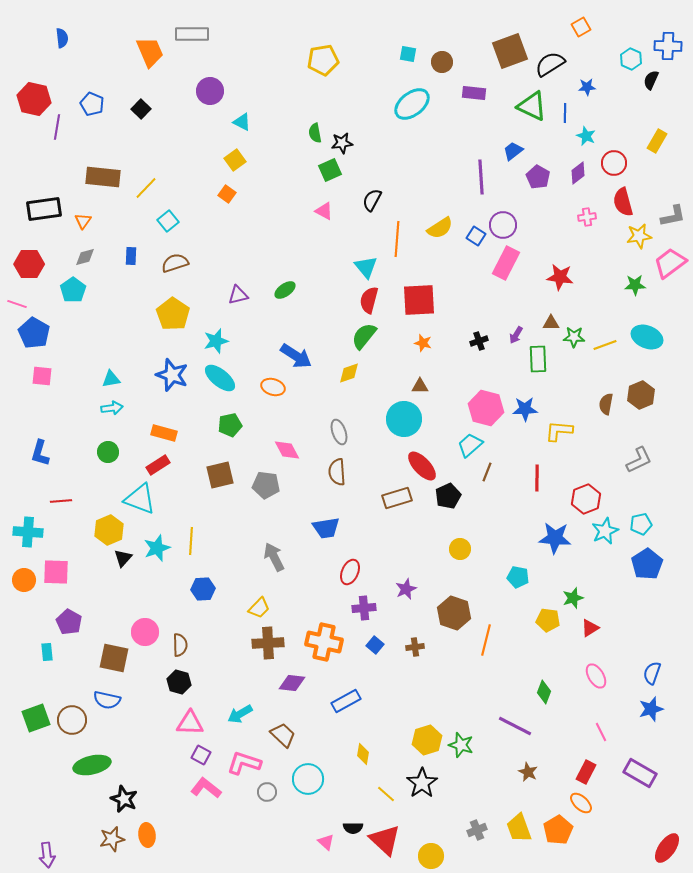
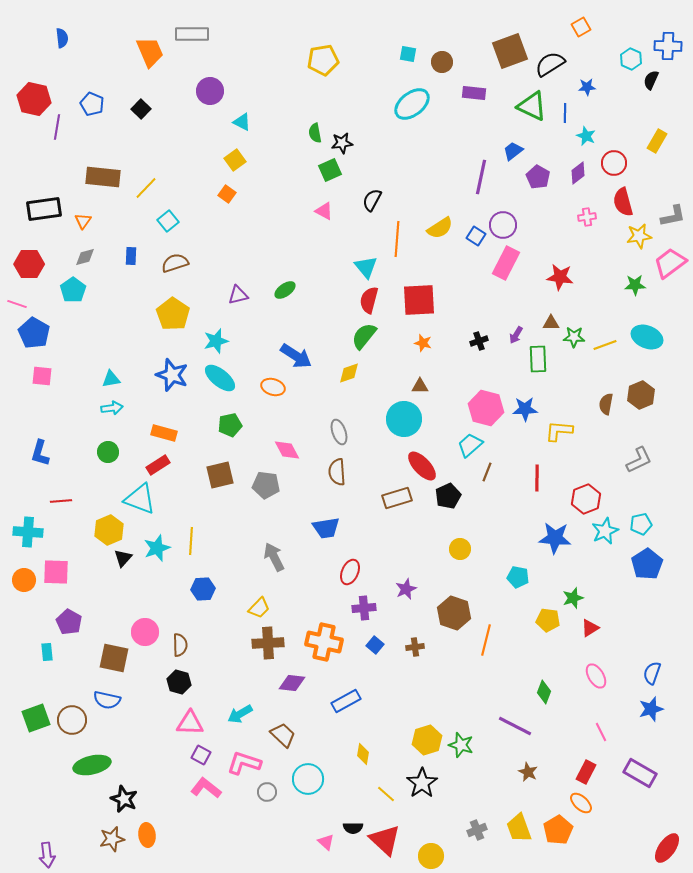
purple line at (481, 177): rotated 16 degrees clockwise
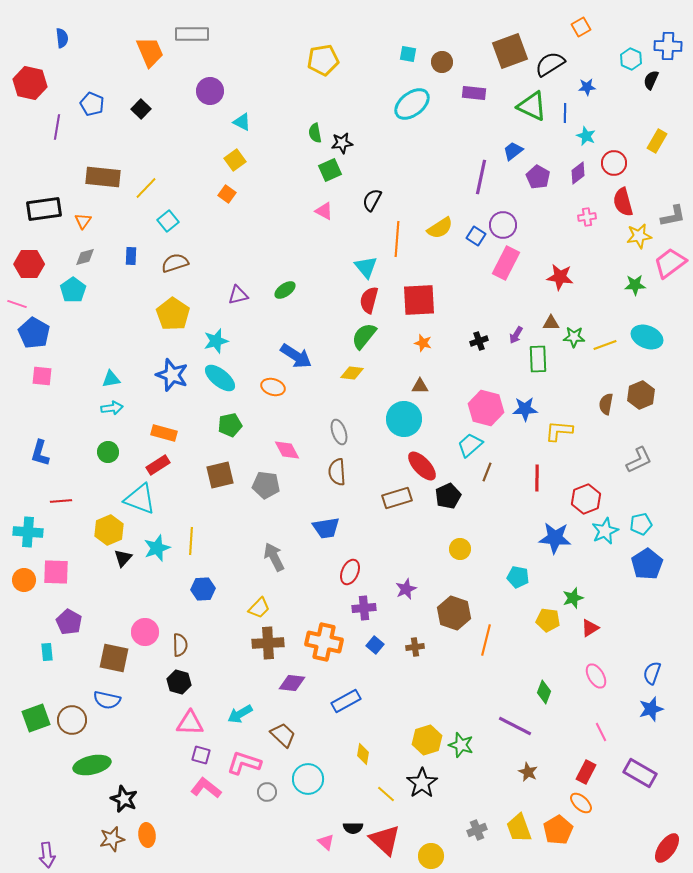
red hexagon at (34, 99): moved 4 px left, 16 px up
yellow diamond at (349, 373): moved 3 px right; rotated 25 degrees clockwise
purple square at (201, 755): rotated 12 degrees counterclockwise
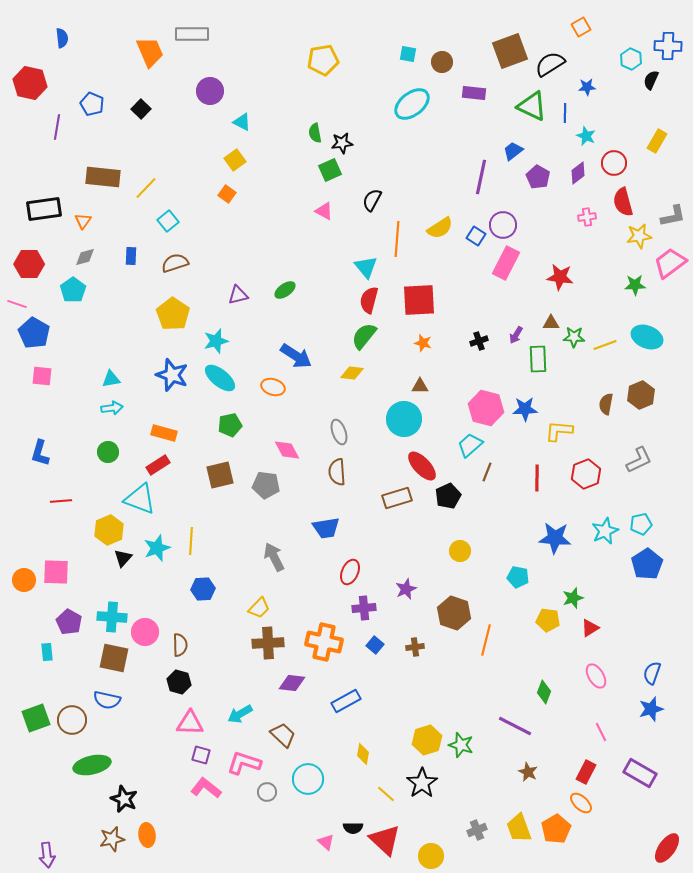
red hexagon at (586, 499): moved 25 px up
cyan cross at (28, 532): moved 84 px right, 85 px down
yellow circle at (460, 549): moved 2 px down
orange pentagon at (558, 830): moved 2 px left, 1 px up
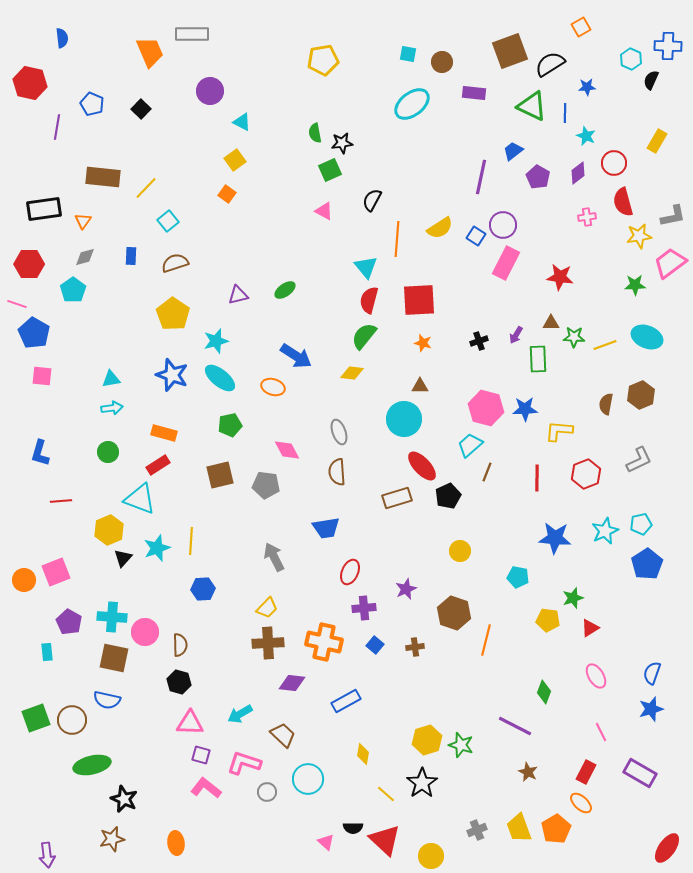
pink square at (56, 572): rotated 24 degrees counterclockwise
yellow trapezoid at (259, 608): moved 8 px right
orange ellipse at (147, 835): moved 29 px right, 8 px down
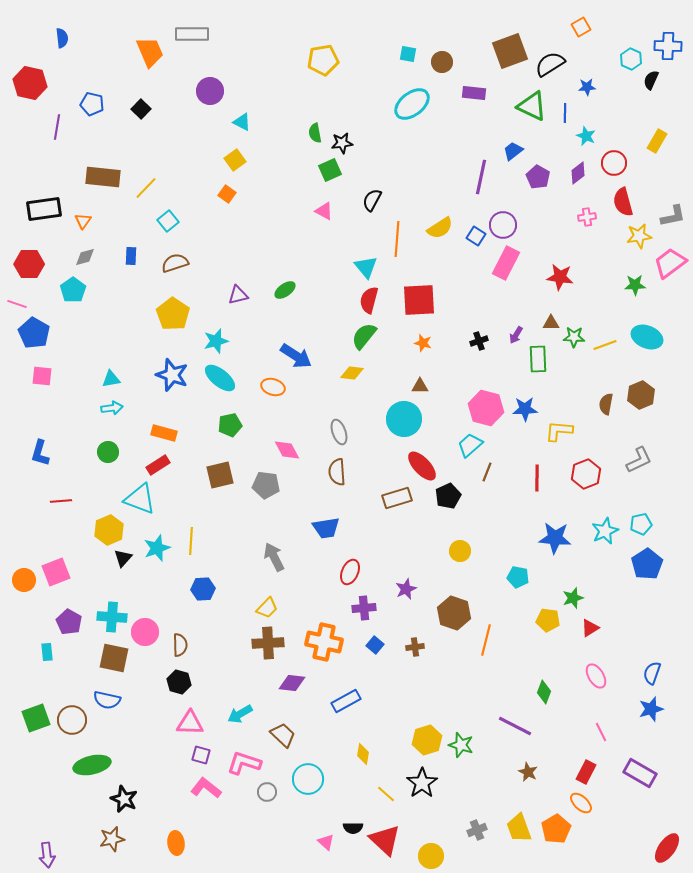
blue pentagon at (92, 104): rotated 10 degrees counterclockwise
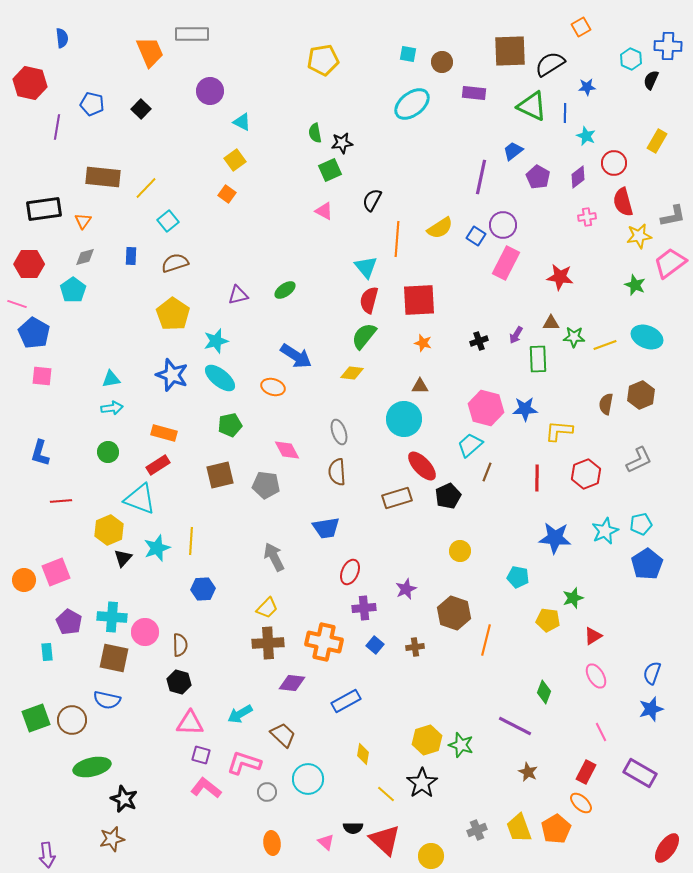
brown square at (510, 51): rotated 18 degrees clockwise
purple diamond at (578, 173): moved 4 px down
green star at (635, 285): rotated 25 degrees clockwise
red triangle at (590, 628): moved 3 px right, 8 px down
green ellipse at (92, 765): moved 2 px down
orange ellipse at (176, 843): moved 96 px right
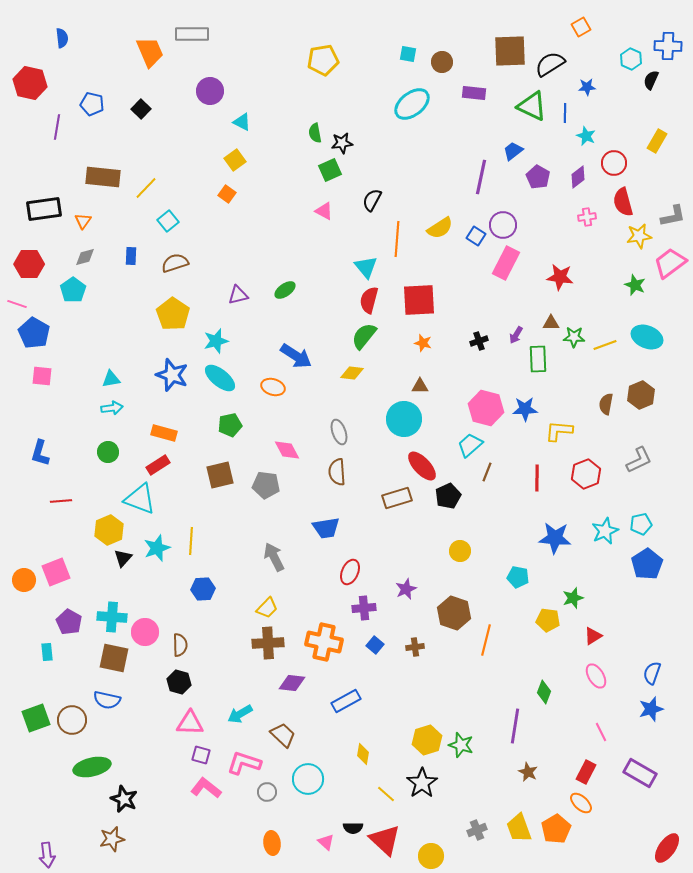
purple line at (515, 726): rotated 72 degrees clockwise
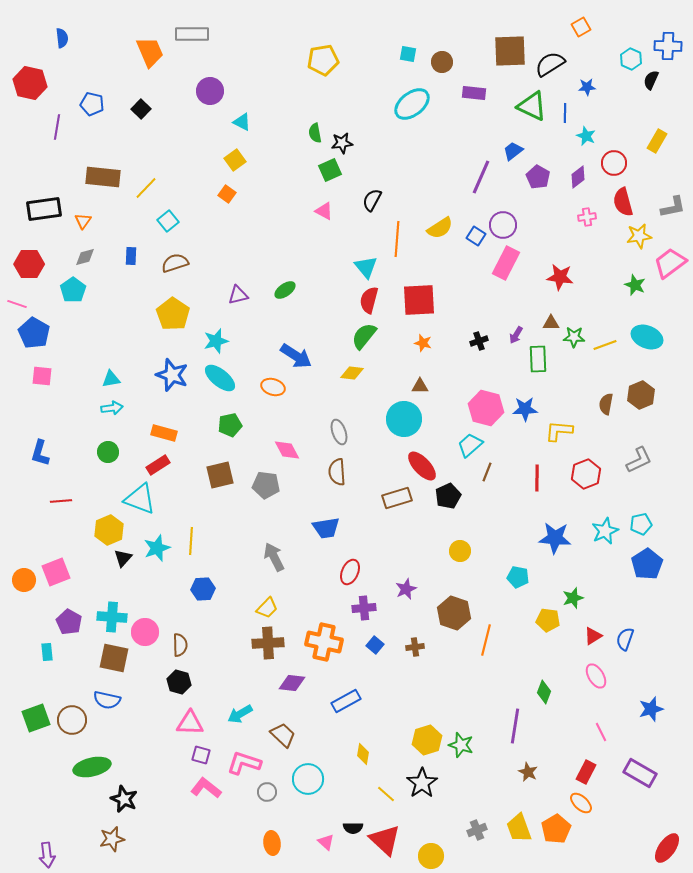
purple line at (481, 177): rotated 12 degrees clockwise
gray L-shape at (673, 216): moved 9 px up
blue semicircle at (652, 673): moved 27 px left, 34 px up
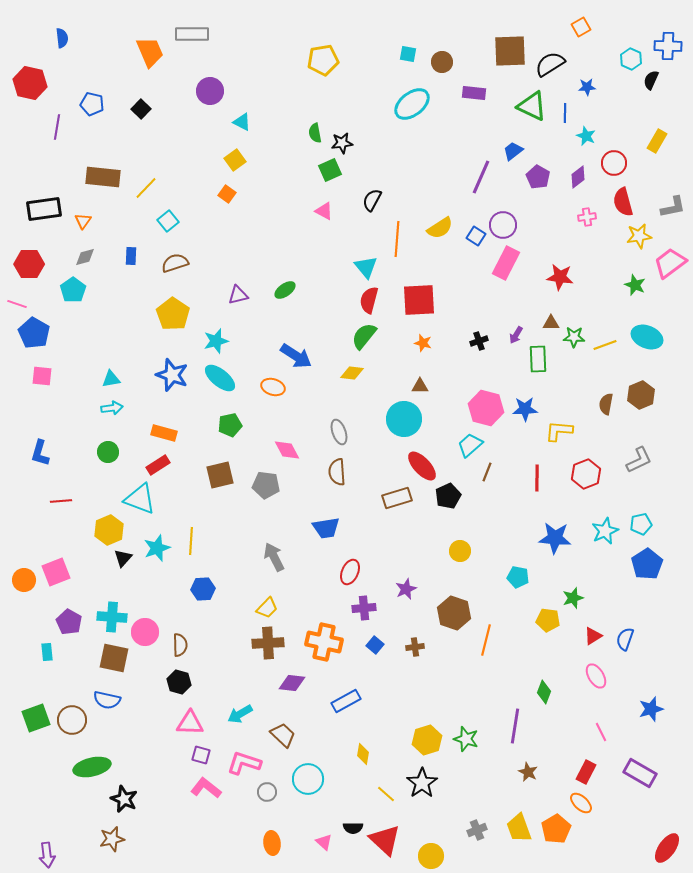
green star at (461, 745): moved 5 px right, 6 px up
pink triangle at (326, 842): moved 2 px left
